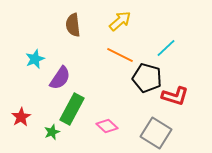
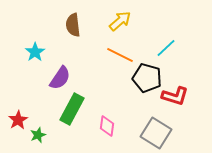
cyan star: moved 7 px up; rotated 12 degrees counterclockwise
red star: moved 3 px left, 3 px down
pink diamond: rotated 55 degrees clockwise
green star: moved 14 px left, 3 px down
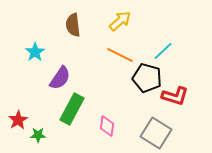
cyan line: moved 3 px left, 3 px down
green star: rotated 21 degrees clockwise
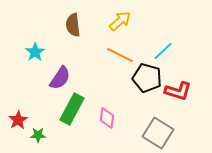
red L-shape: moved 3 px right, 5 px up
pink diamond: moved 8 px up
gray square: moved 2 px right
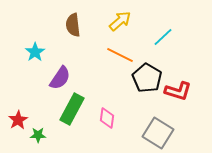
cyan line: moved 14 px up
black pentagon: rotated 16 degrees clockwise
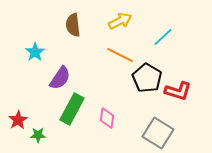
yellow arrow: rotated 15 degrees clockwise
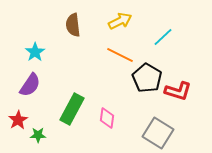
purple semicircle: moved 30 px left, 7 px down
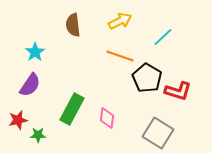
orange line: moved 1 px down; rotated 8 degrees counterclockwise
red star: rotated 18 degrees clockwise
